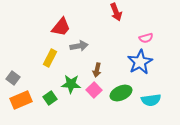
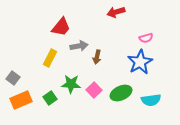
red arrow: rotated 96 degrees clockwise
brown arrow: moved 13 px up
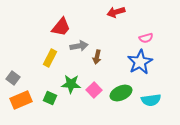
green square: rotated 32 degrees counterclockwise
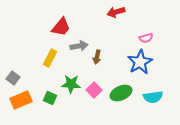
cyan semicircle: moved 2 px right, 3 px up
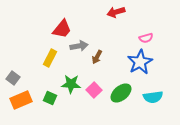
red trapezoid: moved 1 px right, 2 px down
brown arrow: rotated 16 degrees clockwise
green ellipse: rotated 15 degrees counterclockwise
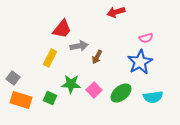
orange rectangle: rotated 40 degrees clockwise
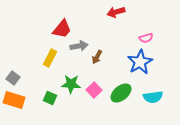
orange rectangle: moved 7 px left
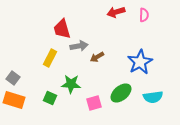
red trapezoid: rotated 125 degrees clockwise
pink semicircle: moved 2 px left, 23 px up; rotated 72 degrees counterclockwise
brown arrow: rotated 32 degrees clockwise
pink square: moved 13 px down; rotated 28 degrees clockwise
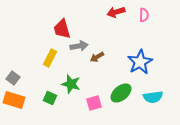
green star: rotated 12 degrees clockwise
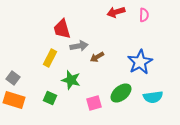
green star: moved 4 px up
